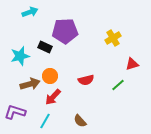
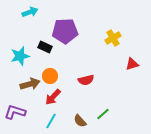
green line: moved 15 px left, 29 px down
cyan line: moved 6 px right
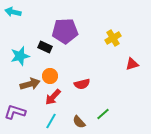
cyan arrow: moved 17 px left; rotated 147 degrees counterclockwise
red semicircle: moved 4 px left, 4 px down
brown semicircle: moved 1 px left, 1 px down
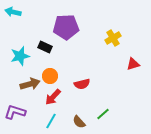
purple pentagon: moved 1 px right, 4 px up
red triangle: moved 1 px right
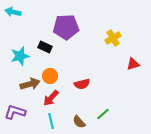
red arrow: moved 2 px left, 1 px down
cyan line: rotated 42 degrees counterclockwise
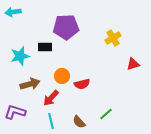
cyan arrow: rotated 21 degrees counterclockwise
black rectangle: rotated 24 degrees counterclockwise
orange circle: moved 12 px right
green line: moved 3 px right
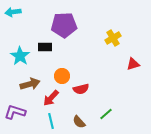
purple pentagon: moved 2 px left, 2 px up
cyan star: rotated 24 degrees counterclockwise
red semicircle: moved 1 px left, 5 px down
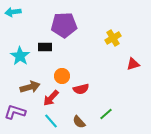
brown arrow: moved 3 px down
cyan line: rotated 28 degrees counterclockwise
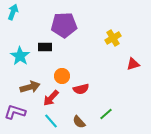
cyan arrow: rotated 119 degrees clockwise
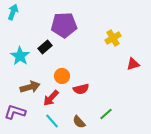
black rectangle: rotated 40 degrees counterclockwise
cyan line: moved 1 px right
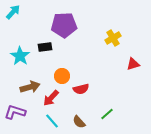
cyan arrow: rotated 21 degrees clockwise
black rectangle: rotated 32 degrees clockwise
green line: moved 1 px right
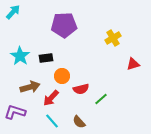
black rectangle: moved 1 px right, 11 px down
green line: moved 6 px left, 15 px up
